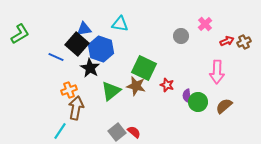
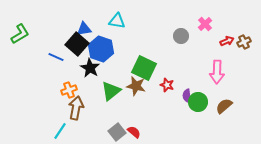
cyan triangle: moved 3 px left, 3 px up
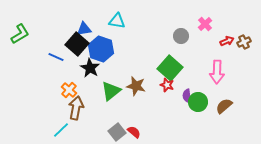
green square: moved 26 px right; rotated 15 degrees clockwise
orange cross: rotated 28 degrees counterclockwise
cyan line: moved 1 px right, 1 px up; rotated 12 degrees clockwise
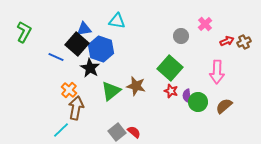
green L-shape: moved 4 px right, 2 px up; rotated 30 degrees counterclockwise
red star: moved 4 px right, 6 px down
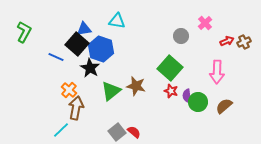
pink cross: moved 1 px up
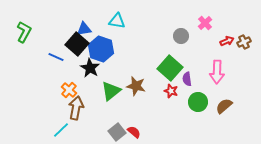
purple semicircle: moved 17 px up
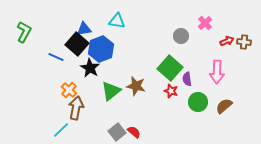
brown cross: rotated 32 degrees clockwise
blue hexagon: rotated 20 degrees clockwise
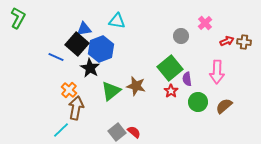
green L-shape: moved 6 px left, 14 px up
green square: rotated 10 degrees clockwise
red star: rotated 16 degrees clockwise
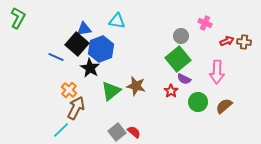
pink cross: rotated 24 degrees counterclockwise
green square: moved 8 px right, 9 px up
purple semicircle: moved 3 px left; rotated 56 degrees counterclockwise
brown arrow: rotated 15 degrees clockwise
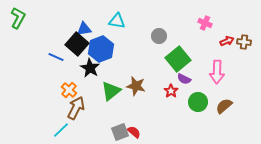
gray circle: moved 22 px left
gray square: moved 3 px right; rotated 18 degrees clockwise
